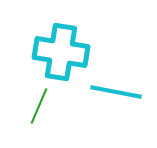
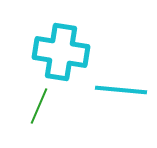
cyan line: moved 5 px right, 2 px up; rotated 6 degrees counterclockwise
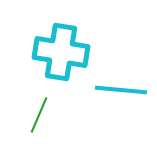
green line: moved 9 px down
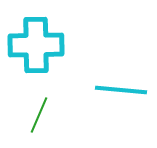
cyan cross: moved 25 px left, 7 px up; rotated 10 degrees counterclockwise
